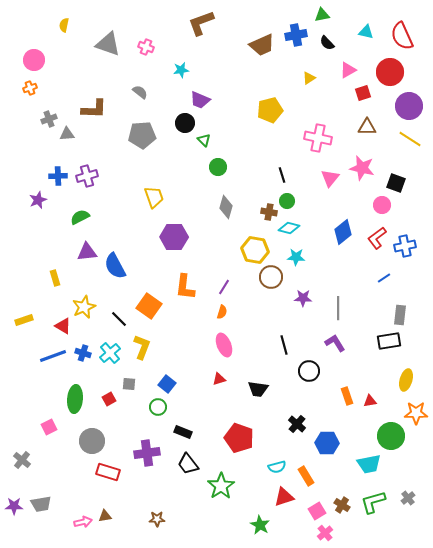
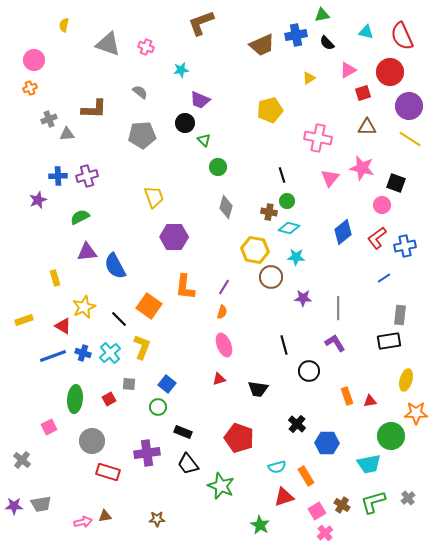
green star at (221, 486): rotated 16 degrees counterclockwise
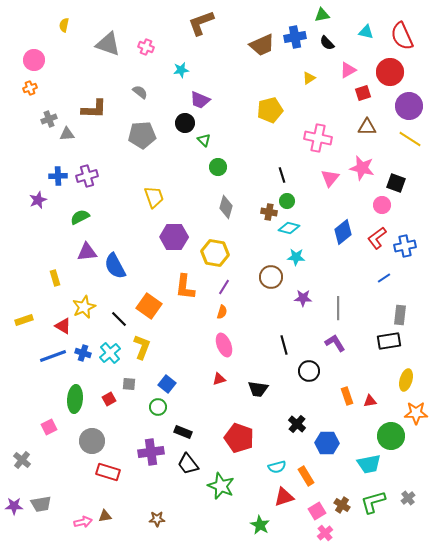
blue cross at (296, 35): moved 1 px left, 2 px down
yellow hexagon at (255, 250): moved 40 px left, 3 px down
purple cross at (147, 453): moved 4 px right, 1 px up
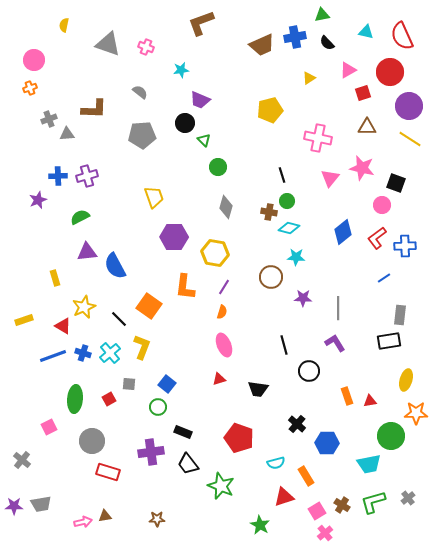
blue cross at (405, 246): rotated 10 degrees clockwise
cyan semicircle at (277, 467): moved 1 px left, 4 px up
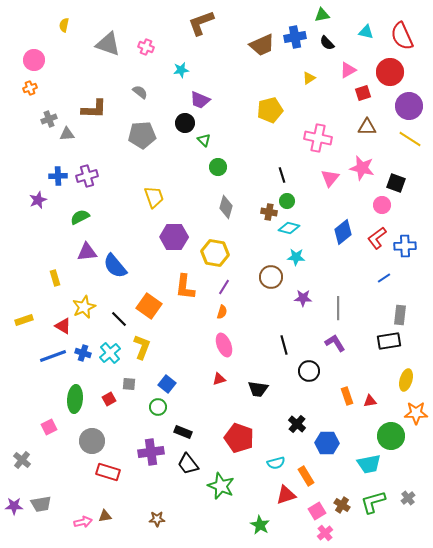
blue semicircle at (115, 266): rotated 12 degrees counterclockwise
red triangle at (284, 497): moved 2 px right, 2 px up
